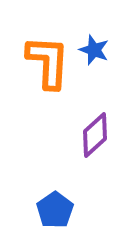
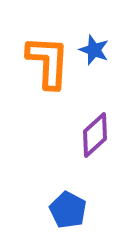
blue pentagon: moved 13 px right; rotated 9 degrees counterclockwise
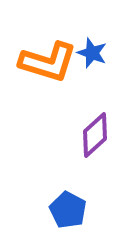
blue star: moved 2 px left, 3 px down
orange L-shape: rotated 104 degrees clockwise
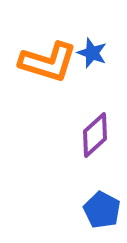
blue pentagon: moved 34 px right
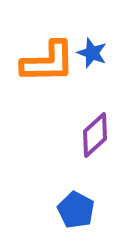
orange L-shape: rotated 18 degrees counterclockwise
blue pentagon: moved 26 px left
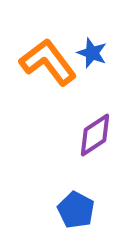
orange L-shape: rotated 126 degrees counterclockwise
purple diamond: rotated 9 degrees clockwise
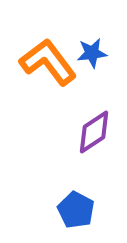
blue star: rotated 28 degrees counterclockwise
purple diamond: moved 1 px left, 3 px up
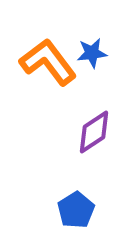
blue pentagon: rotated 12 degrees clockwise
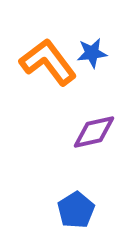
purple diamond: rotated 21 degrees clockwise
